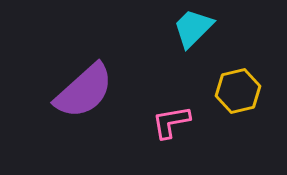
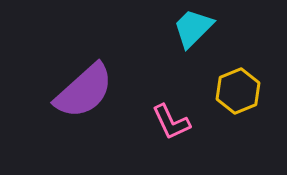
yellow hexagon: rotated 9 degrees counterclockwise
pink L-shape: rotated 105 degrees counterclockwise
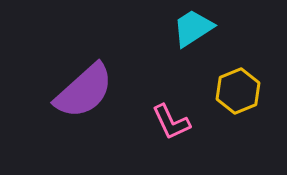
cyan trapezoid: rotated 12 degrees clockwise
